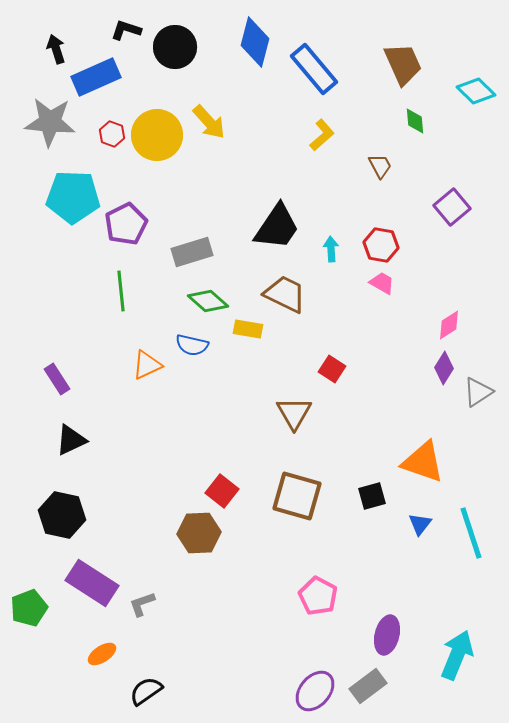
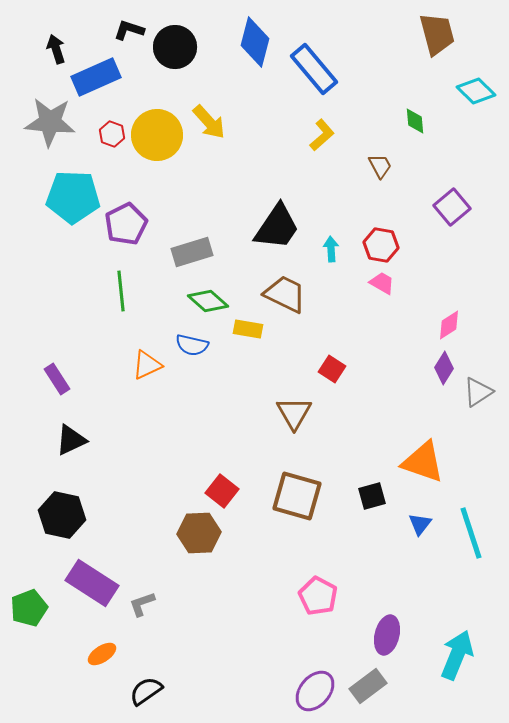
black L-shape at (126, 30): moved 3 px right
brown trapezoid at (403, 64): moved 34 px right, 30 px up; rotated 9 degrees clockwise
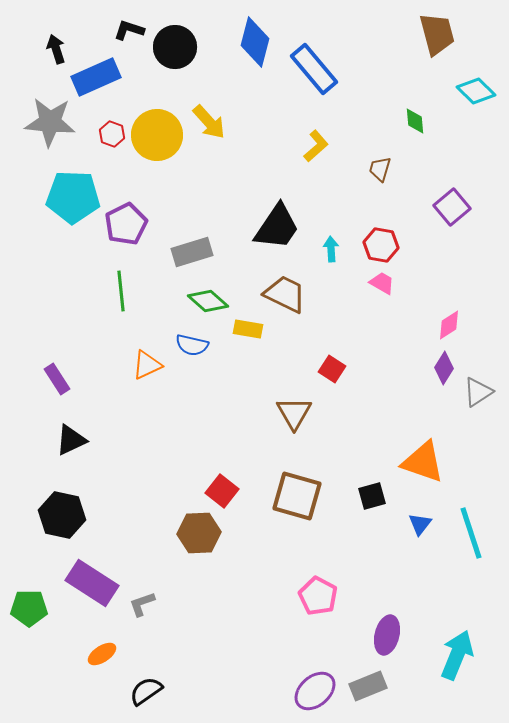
yellow L-shape at (322, 135): moved 6 px left, 11 px down
brown trapezoid at (380, 166): moved 3 px down; rotated 136 degrees counterclockwise
green pentagon at (29, 608): rotated 21 degrees clockwise
gray rectangle at (368, 686): rotated 15 degrees clockwise
purple ellipse at (315, 691): rotated 9 degrees clockwise
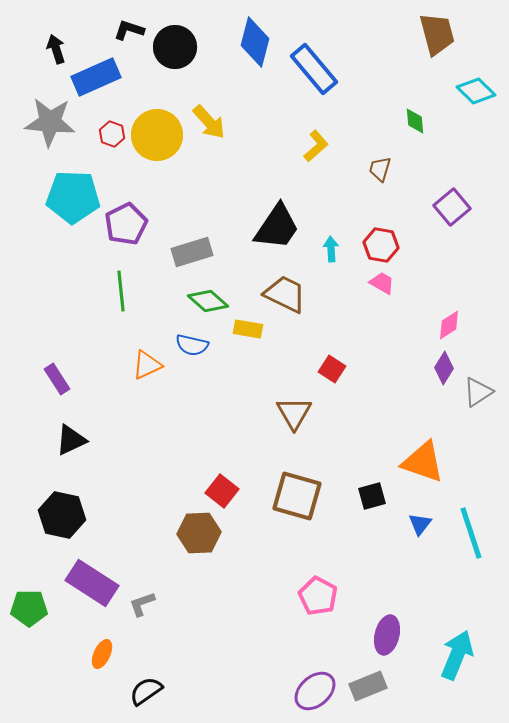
orange ellipse at (102, 654): rotated 32 degrees counterclockwise
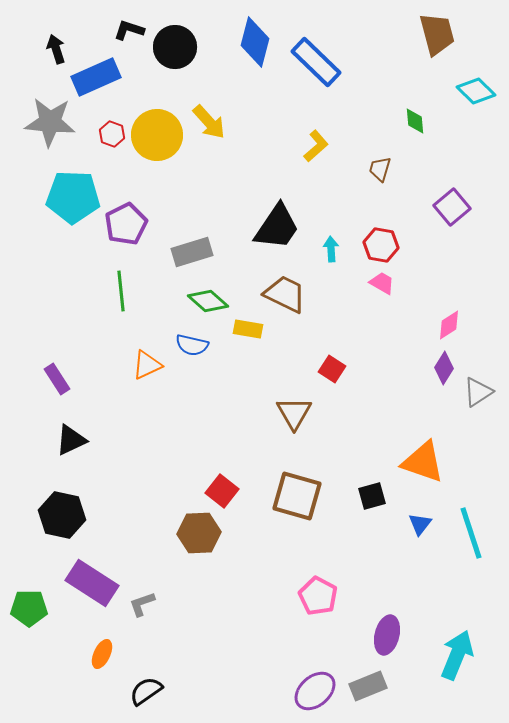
blue rectangle at (314, 69): moved 2 px right, 7 px up; rotated 6 degrees counterclockwise
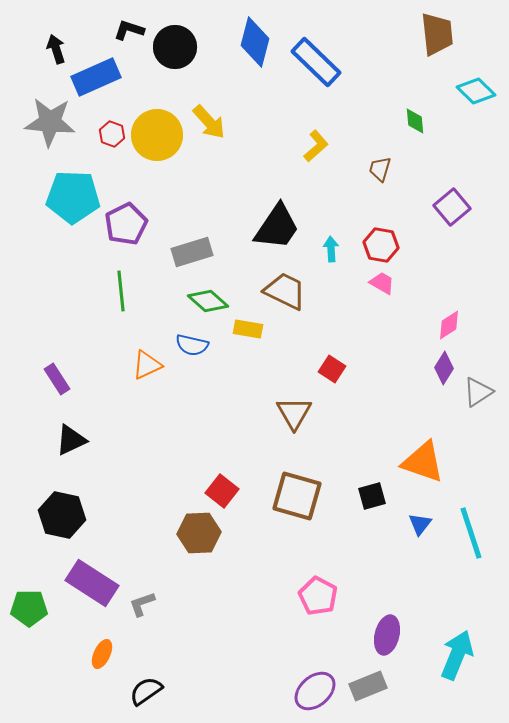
brown trapezoid at (437, 34): rotated 9 degrees clockwise
brown trapezoid at (285, 294): moved 3 px up
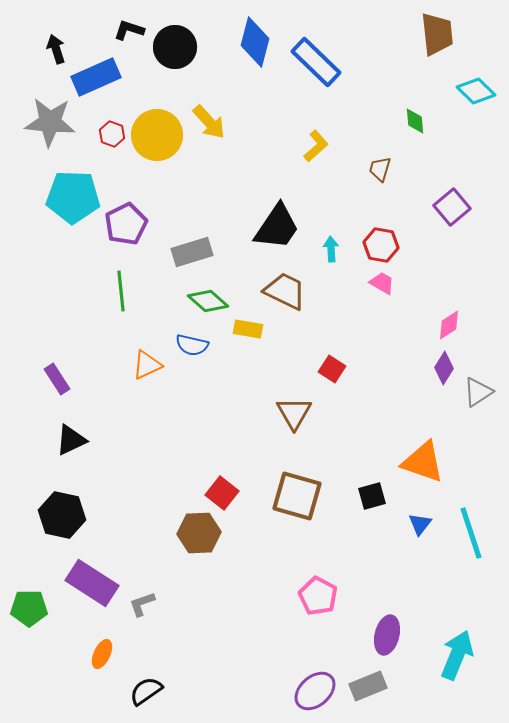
red square at (222, 491): moved 2 px down
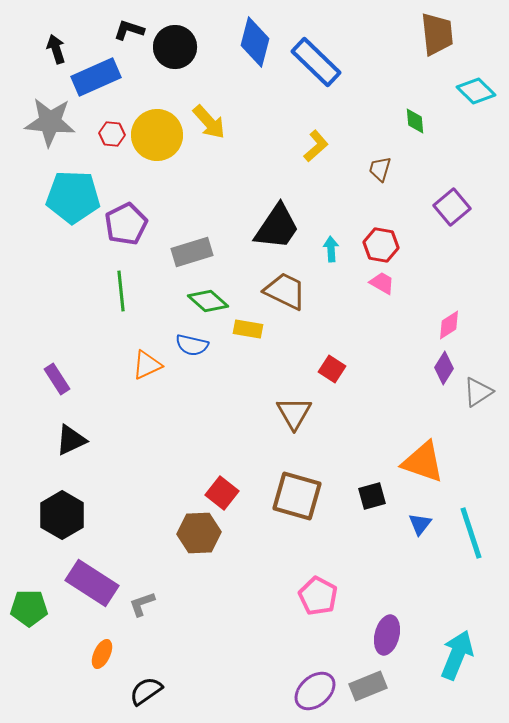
red hexagon at (112, 134): rotated 15 degrees counterclockwise
black hexagon at (62, 515): rotated 18 degrees clockwise
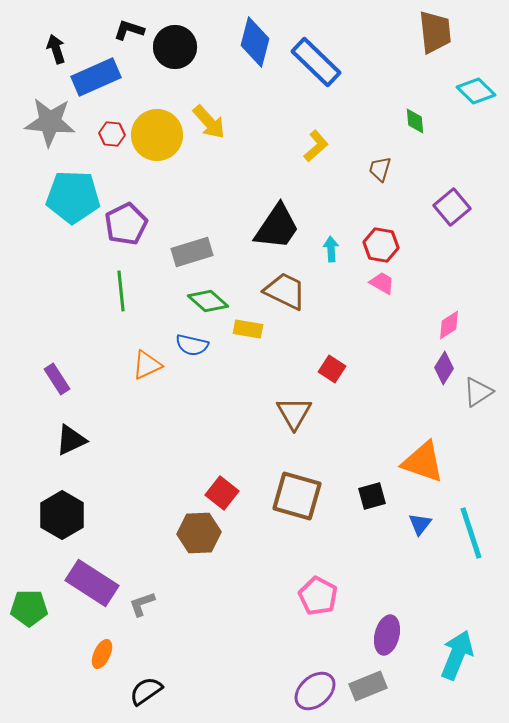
brown trapezoid at (437, 34): moved 2 px left, 2 px up
